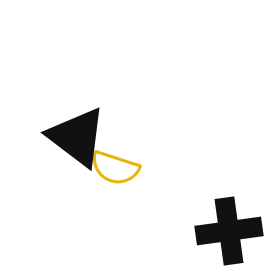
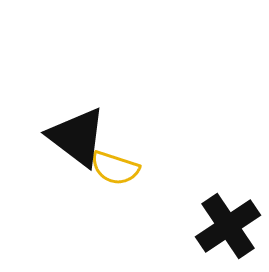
black cross: moved 1 px left, 5 px up; rotated 26 degrees counterclockwise
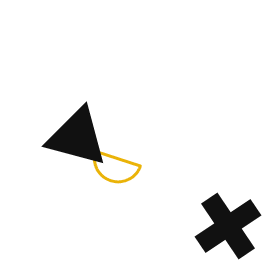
black triangle: rotated 22 degrees counterclockwise
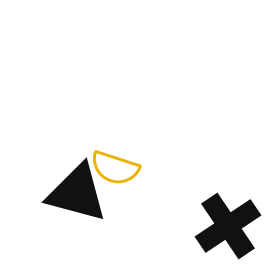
black triangle: moved 56 px down
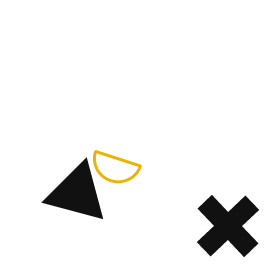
black cross: rotated 10 degrees counterclockwise
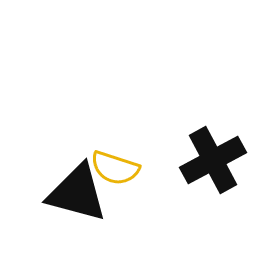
black cross: moved 15 px left, 66 px up; rotated 16 degrees clockwise
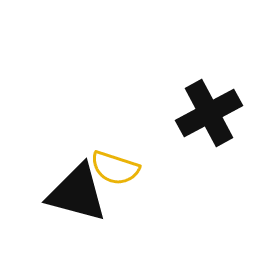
black cross: moved 4 px left, 47 px up
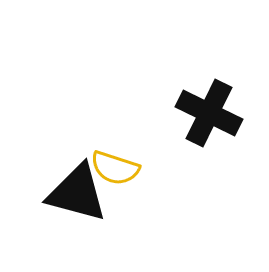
black cross: rotated 36 degrees counterclockwise
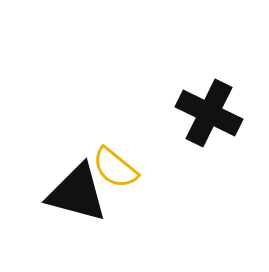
yellow semicircle: rotated 21 degrees clockwise
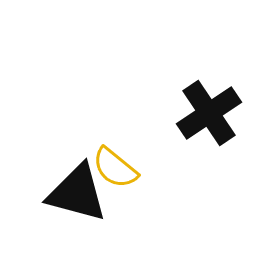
black cross: rotated 30 degrees clockwise
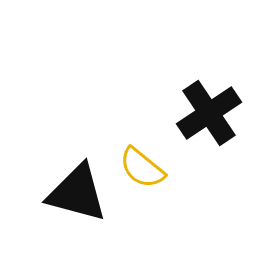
yellow semicircle: moved 27 px right
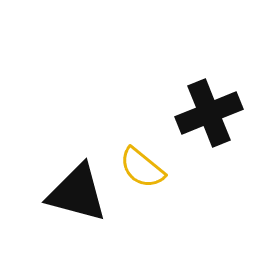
black cross: rotated 12 degrees clockwise
